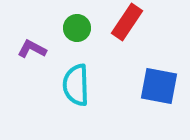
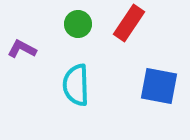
red rectangle: moved 2 px right, 1 px down
green circle: moved 1 px right, 4 px up
purple L-shape: moved 10 px left
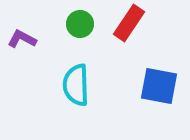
green circle: moved 2 px right
purple L-shape: moved 10 px up
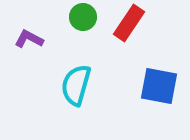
green circle: moved 3 px right, 7 px up
purple L-shape: moved 7 px right
cyan semicircle: rotated 18 degrees clockwise
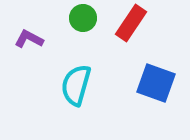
green circle: moved 1 px down
red rectangle: moved 2 px right
blue square: moved 3 px left, 3 px up; rotated 9 degrees clockwise
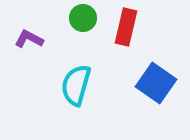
red rectangle: moved 5 px left, 4 px down; rotated 21 degrees counterclockwise
blue square: rotated 15 degrees clockwise
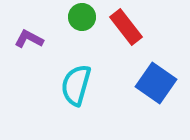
green circle: moved 1 px left, 1 px up
red rectangle: rotated 51 degrees counterclockwise
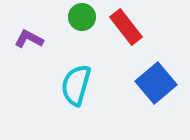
blue square: rotated 15 degrees clockwise
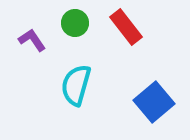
green circle: moved 7 px left, 6 px down
purple L-shape: moved 3 px right, 1 px down; rotated 28 degrees clockwise
blue square: moved 2 px left, 19 px down
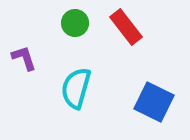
purple L-shape: moved 8 px left, 18 px down; rotated 16 degrees clockwise
cyan semicircle: moved 3 px down
blue square: rotated 24 degrees counterclockwise
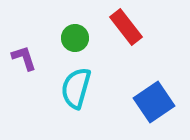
green circle: moved 15 px down
blue square: rotated 30 degrees clockwise
